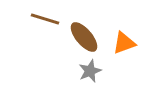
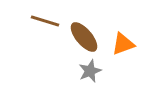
brown line: moved 2 px down
orange triangle: moved 1 px left, 1 px down
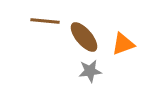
brown line: rotated 12 degrees counterclockwise
gray star: rotated 15 degrees clockwise
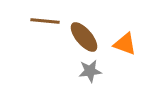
orange triangle: moved 2 px right; rotated 40 degrees clockwise
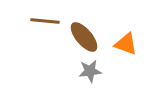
orange triangle: moved 1 px right
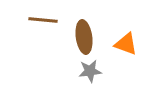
brown line: moved 2 px left, 1 px up
brown ellipse: rotated 32 degrees clockwise
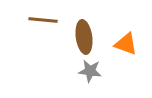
gray star: rotated 15 degrees clockwise
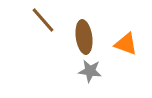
brown line: rotated 44 degrees clockwise
